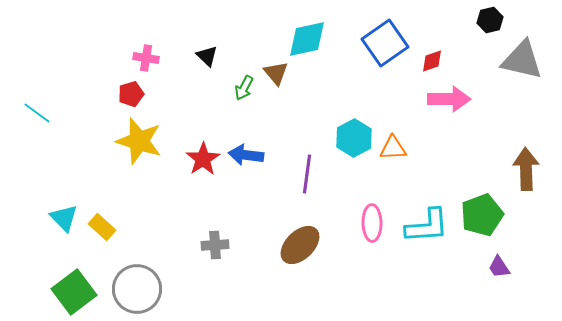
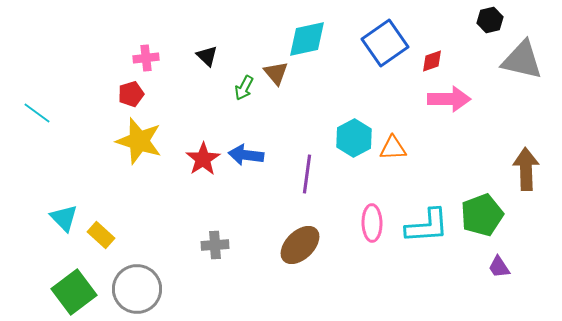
pink cross: rotated 15 degrees counterclockwise
yellow rectangle: moved 1 px left, 8 px down
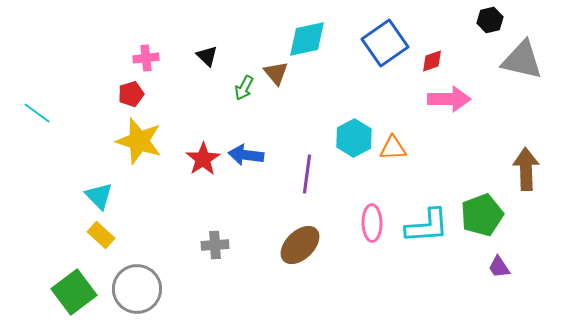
cyan triangle: moved 35 px right, 22 px up
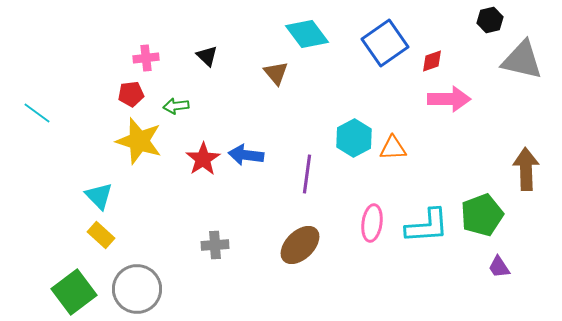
cyan diamond: moved 5 px up; rotated 66 degrees clockwise
green arrow: moved 68 px left, 18 px down; rotated 55 degrees clockwise
red pentagon: rotated 10 degrees clockwise
pink ellipse: rotated 9 degrees clockwise
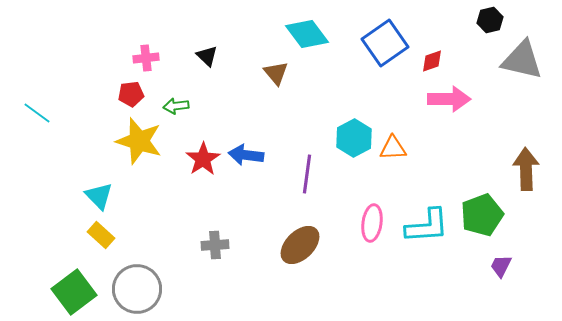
purple trapezoid: moved 2 px right, 1 px up; rotated 60 degrees clockwise
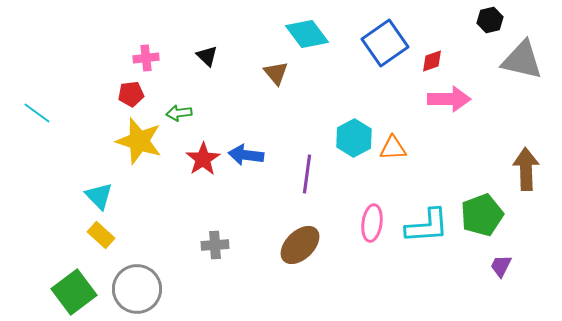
green arrow: moved 3 px right, 7 px down
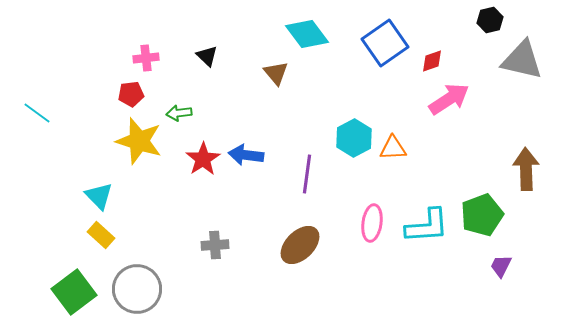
pink arrow: rotated 33 degrees counterclockwise
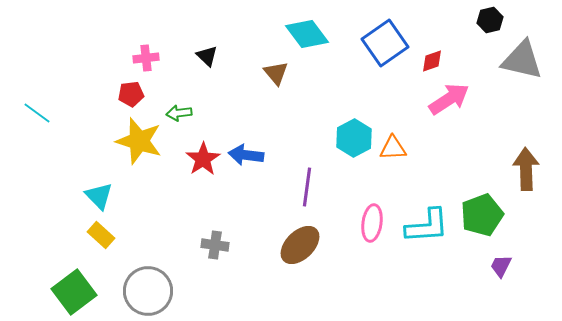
purple line: moved 13 px down
gray cross: rotated 12 degrees clockwise
gray circle: moved 11 px right, 2 px down
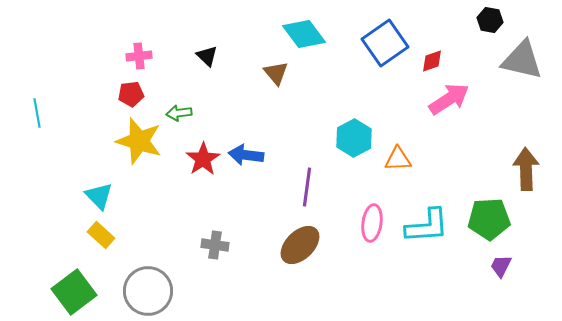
black hexagon: rotated 25 degrees clockwise
cyan diamond: moved 3 px left
pink cross: moved 7 px left, 2 px up
cyan line: rotated 44 degrees clockwise
orange triangle: moved 5 px right, 11 px down
green pentagon: moved 7 px right, 4 px down; rotated 18 degrees clockwise
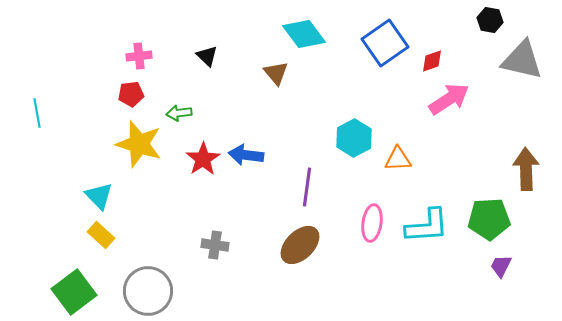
yellow star: moved 3 px down
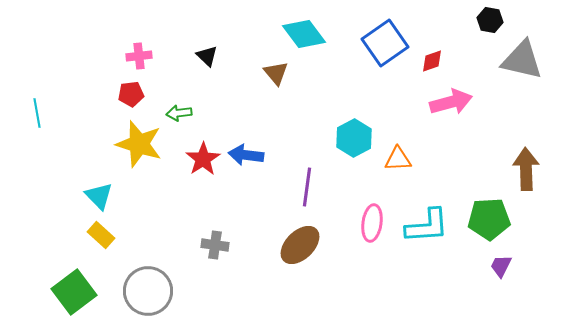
pink arrow: moved 2 px right, 3 px down; rotated 18 degrees clockwise
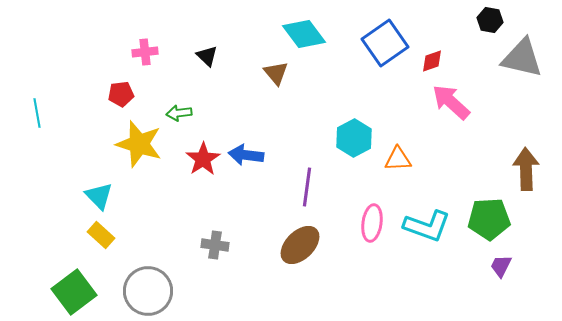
pink cross: moved 6 px right, 4 px up
gray triangle: moved 2 px up
red pentagon: moved 10 px left
pink arrow: rotated 123 degrees counterclockwise
cyan L-shape: rotated 24 degrees clockwise
